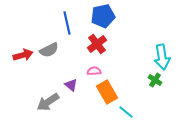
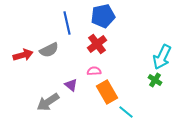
cyan arrow: rotated 35 degrees clockwise
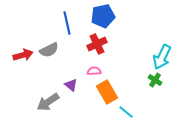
red cross: rotated 12 degrees clockwise
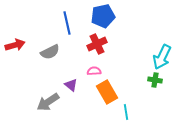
gray semicircle: moved 1 px right, 2 px down
red arrow: moved 8 px left, 10 px up
green cross: rotated 24 degrees counterclockwise
cyan line: rotated 42 degrees clockwise
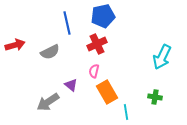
pink semicircle: rotated 72 degrees counterclockwise
green cross: moved 17 px down
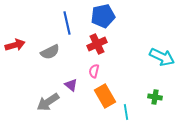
cyan arrow: rotated 90 degrees counterclockwise
orange rectangle: moved 2 px left, 4 px down
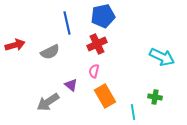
cyan line: moved 7 px right
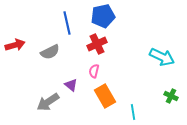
green cross: moved 16 px right, 1 px up; rotated 16 degrees clockwise
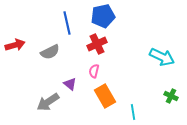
purple triangle: moved 1 px left, 1 px up
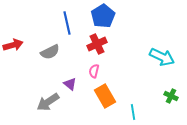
blue pentagon: rotated 20 degrees counterclockwise
red arrow: moved 2 px left
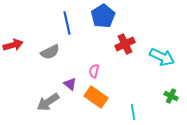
red cross: moved 28 px right
orange rectangle: moved 9 px left, 1 px down; rotated 25 degrees counterclockwise
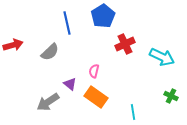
gray semicircle: rotated 18 degrees counterclockwise
